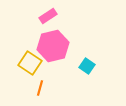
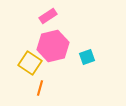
cyan square: moved 9 px up; rotated 35 degrees clockwise
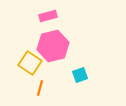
pink rectangle: rotated 18 degrees clockwise
cyan square: moved 7 px left, 18 px down
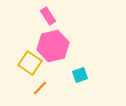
pink rectangle: rotated 72 degrees clockwise
orange line: rotated 28 degrees clockwise
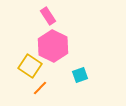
pink hexagon: rotated 20 degrees counterclockwise
yellow square: moved 3 px down
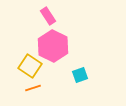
orange line: moved 7 px left; rotated 28 degrees clockwise
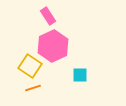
pink hexagon: rotated 8 degrees clockwise
cyan square: rotated 21 degrees clockwise
